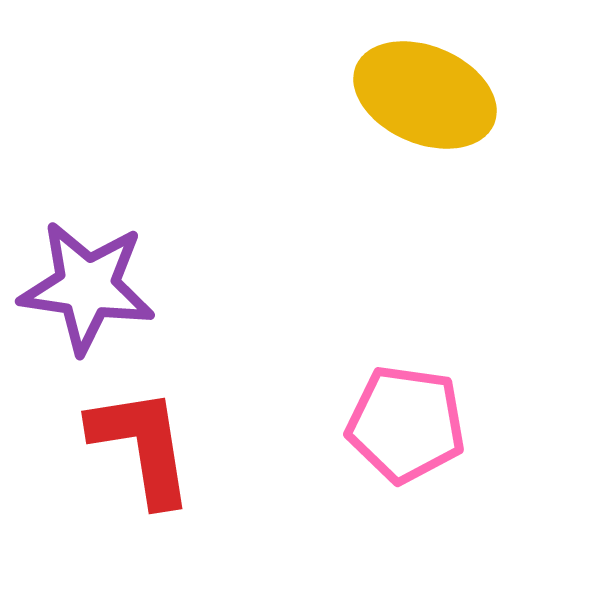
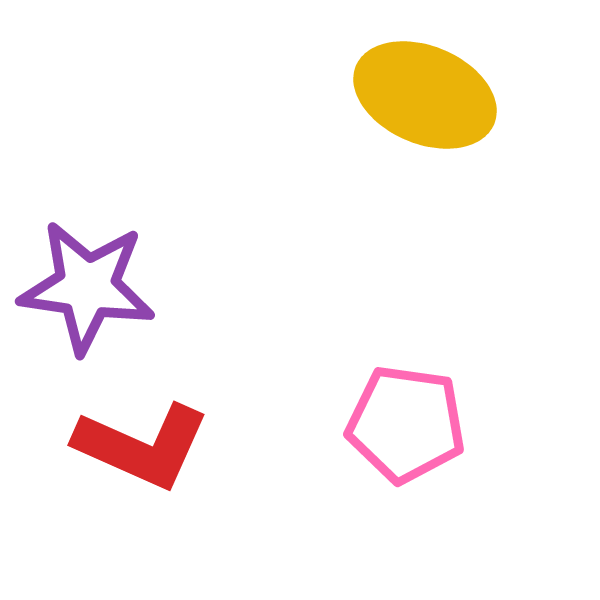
red L-shape: rotated 123 degrees clockwise
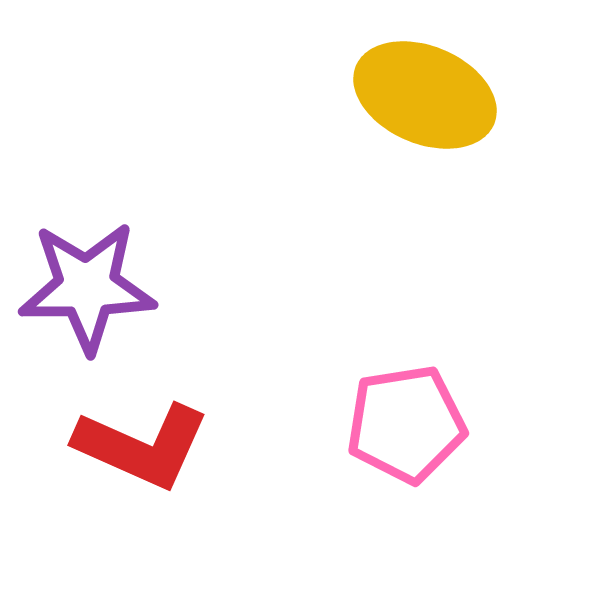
purple star: rotated 9 degrees counterclockwise
pink pentagon: rotated 17 degrees counterclockwise
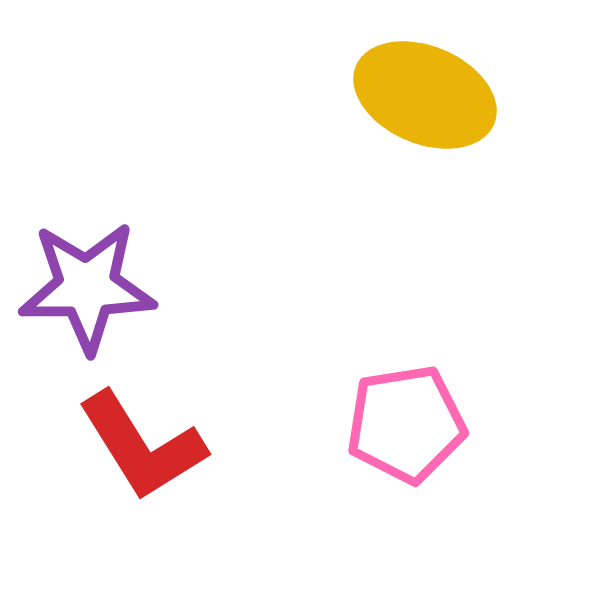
red L-shape: rotated 34 degrees clockwise
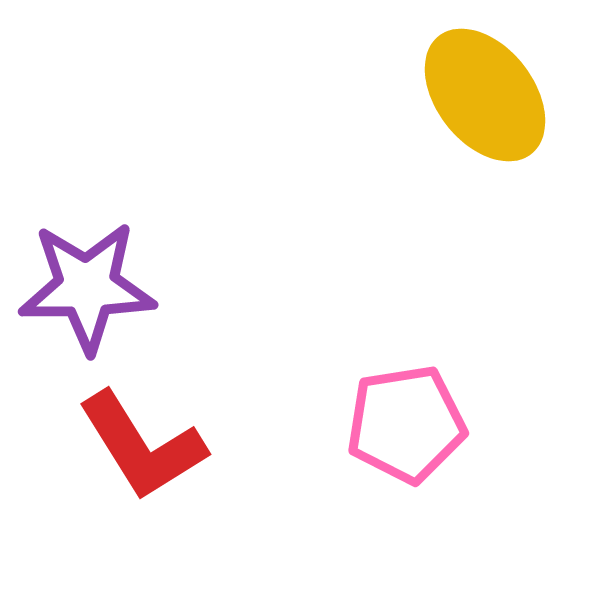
yellow ellipse: moved 60 px right; rotated 29 degrees clockwise
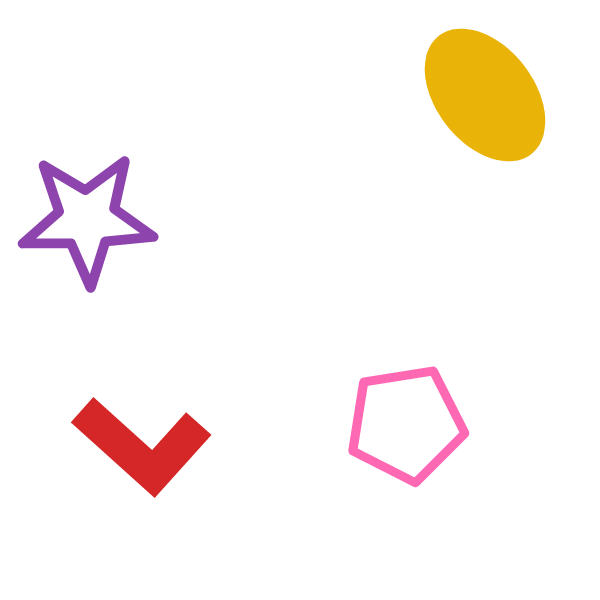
purple star: moved 68 px up
red L-shape: rotated 16 degrees counterclockwise
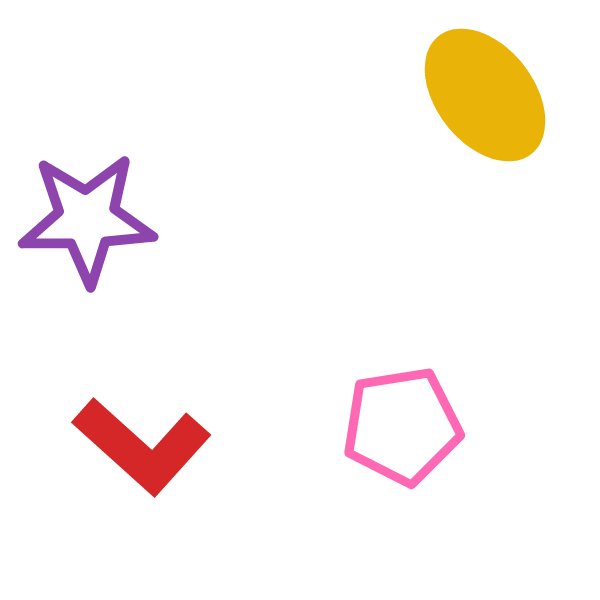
pink pentagon: moved 4 px left, 2 px down
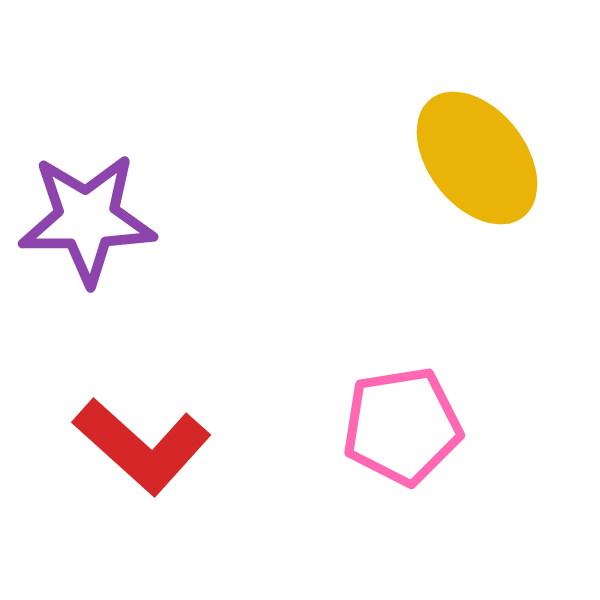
yellow ellipse: moved 8 px left, 63 px down
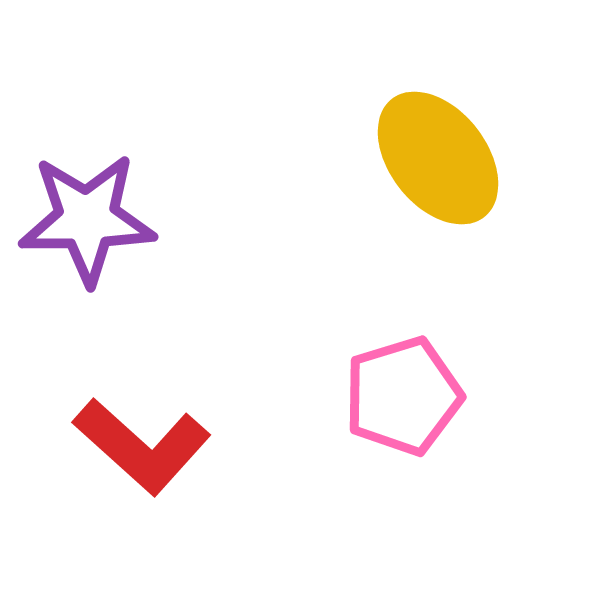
yellow ellipse: moved 39 px left
pink pentagon: moved 1 px right, 30 px up; rotated 8 degrees counterclockwise
